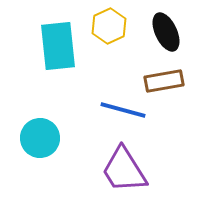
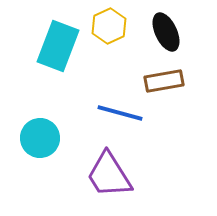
cyan rectangle: rotated 27 degrees clockwise
blue line: moved 3 px left, 3 px down
purple trapezoid: moved 15 px left, 5 px down
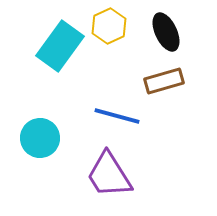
cyan rectangle: moved 2 px right; rotated 15 degrees clockwise
brown rectangle: rotated 6 degrees counterclockwise
blue line: moved 3 px left, 3 px down
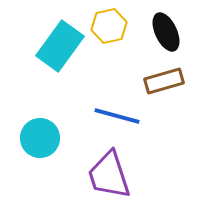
yellow hexagon: rotated 12 degrees clockwise
purple trapezoid: rotated 14 degrees clockwise
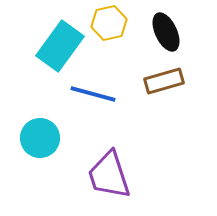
yellow hexagon: moved 3 px up
blue line: moved 24 px left, 22 px up
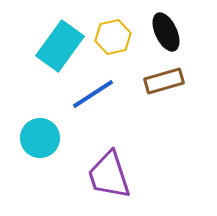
yellow hexagon: moved 4 px right, 14 px down
blue line: rotated 48 degrees counterclockwise
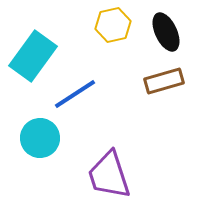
yellow hexagon: moved 12 px up
cyan rectangle: moved 27 px left, 10 px down
blue line: moved 18 px left
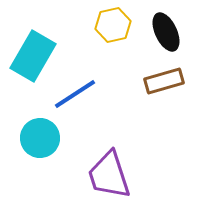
cyan rectangle: rotated 6 degrees counterclockwise
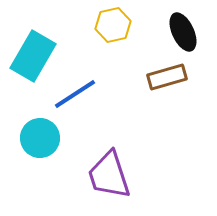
black ellipse: moved 17 px right
brown rectangle: moved 3 px right, 4 px up
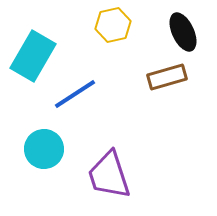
cyan circle: moved 4 px right, 11 px down
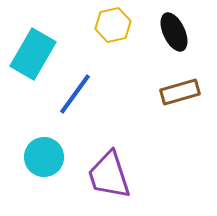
black ellipse: moved 9 px left
cyan rectangle: moved 2 px up
brown rectangle: moved 13 px right, 15 px down
blue line: rotated 21 degrees counterclockwise
cyan circle: moved 8 px down
